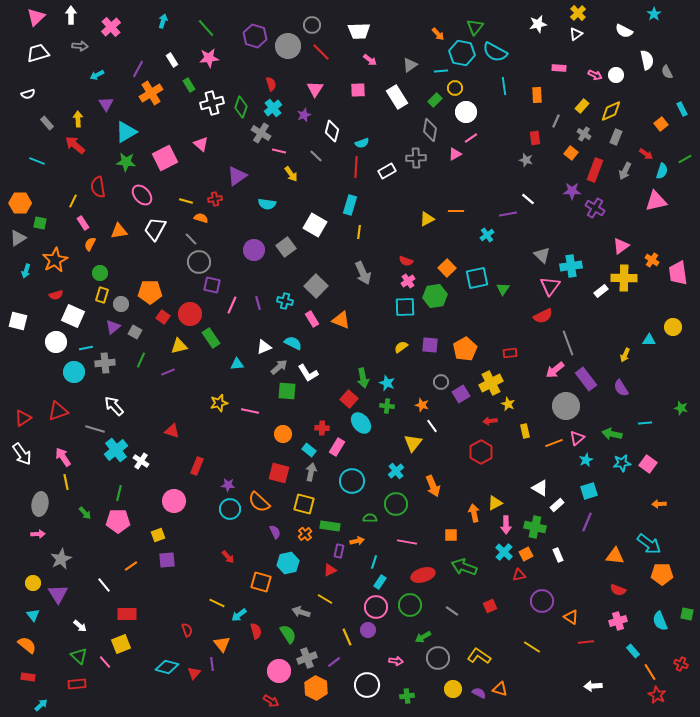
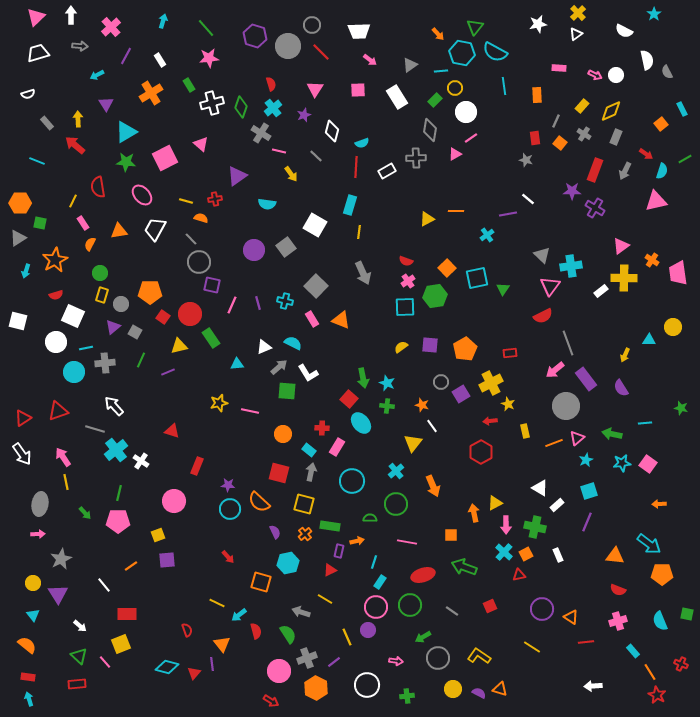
white rectangle at (172, 60): moved 12 px left
purple line at (138, 69): moved 12 px left, 13 px up
orange square at (571, 153): moved 11 px left, 10 px up
purple circle at (542, 601): moved 8 px down
cyan arrow at (41, 705): moved 12 px left, 6 px up; rotated 64 degrees counterclockwise
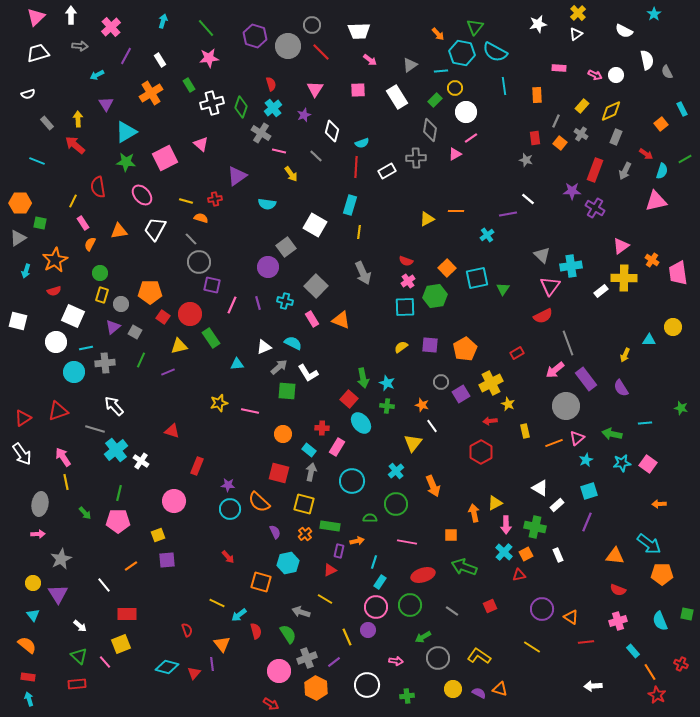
gray cross at (584, 134): moved 3 px left
purple circle at (254, 250): moved 14 px right, 17 px down
red semicircle at (56, 295): moved 2 px left, 4 px up
red rectangle at (510, 353): moved 7 px right; rotated 24 degrees counterclockwise
red arrow at (271, 701): moved 3 px down
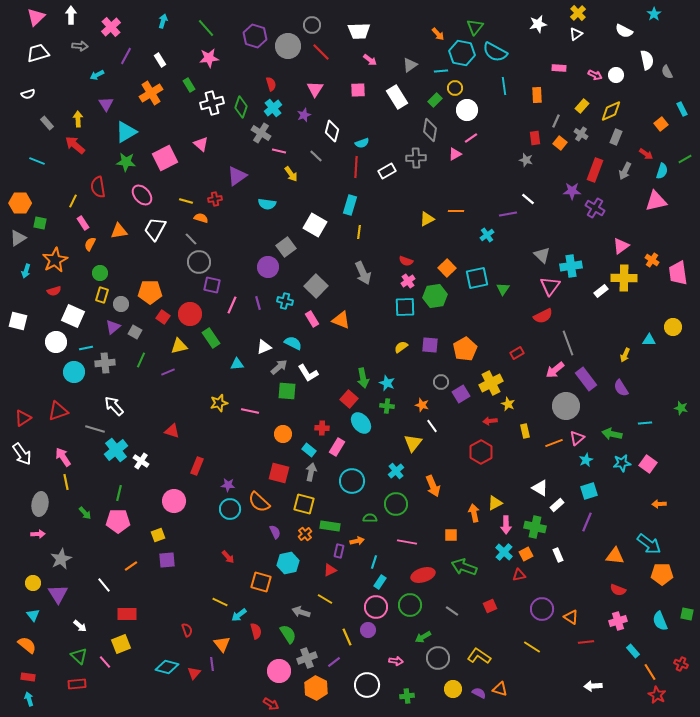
white circle at (466, 112): moved 1 px right, 2 px up
yellow line at (217, 603): moved 3 px right, 1 px up
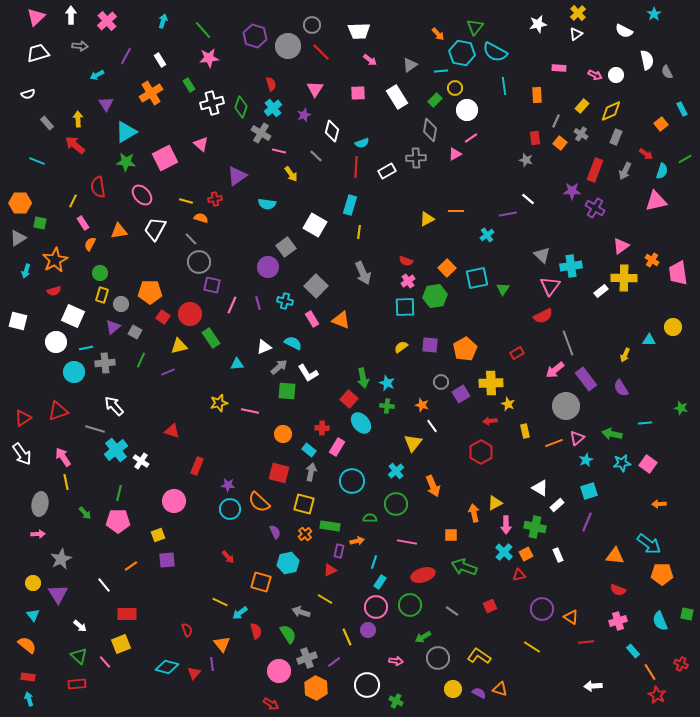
pink cross at (111, 27): moved 4 px left, 6 px up
green line at (206, 28): moved 3 px left, 2 px down
pink square at (358, 90): moved 3 px down
yellow cross at (491, 383): rotated 25 degrees clockwise
cyan arrow at (239, 615): moved 1 px right, 2 px up
green cross at (407, 696): moved 11 px left, 5 px down; rotated 32 degrees clockwise
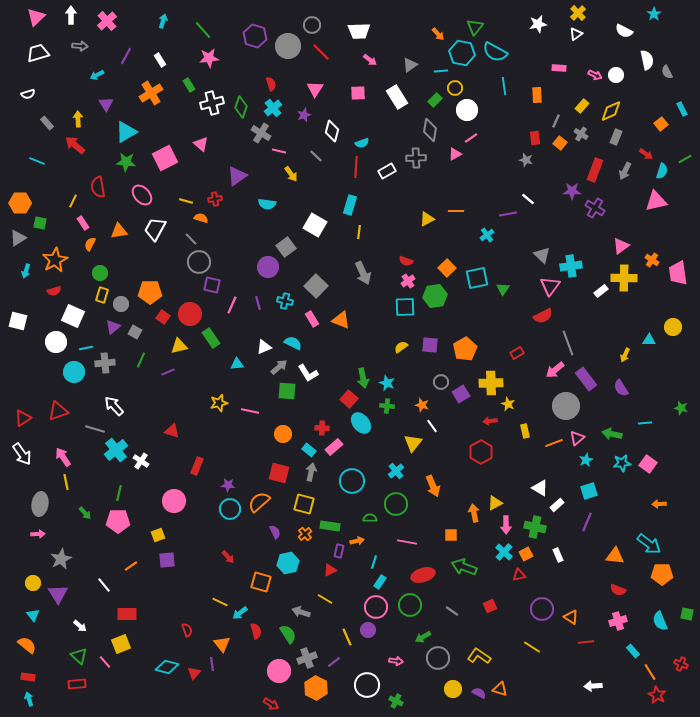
pink rectangle at (337, 447): moved 3 px left; rotated 18 degrees clockwise
orange semicircle at (259, 502): rotated 95 degrees clockwise
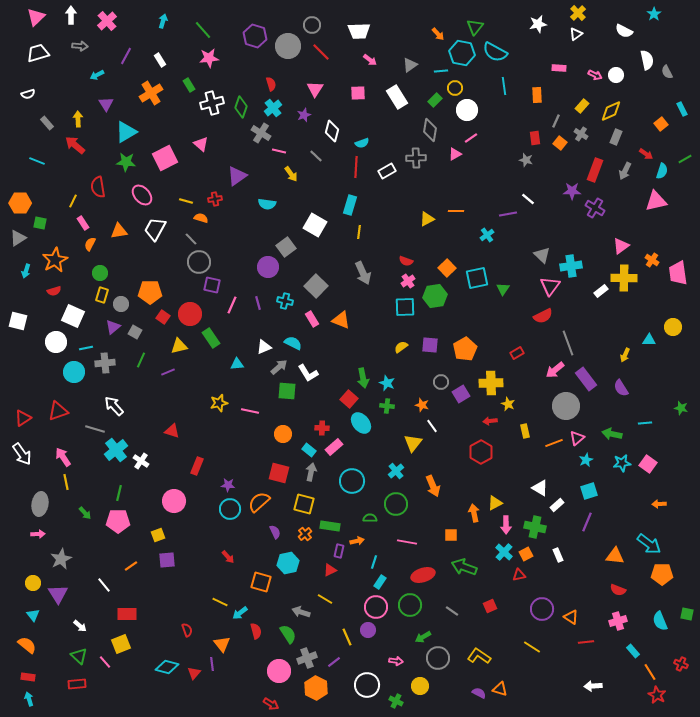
yellow circle at (453, 689): moved 33 px left, 3 px up
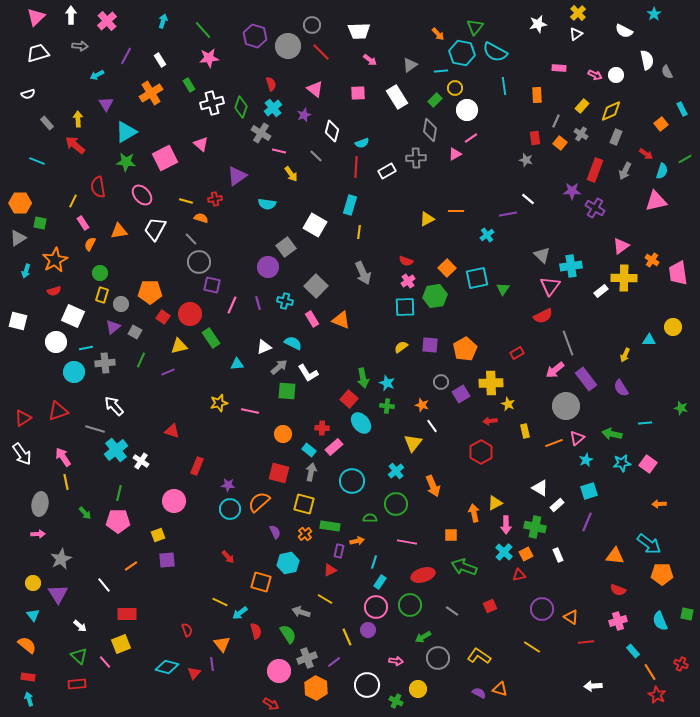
pink triangle at (315, 89): rotated 24 degrees counterclockwise
yellow circle at (420, 686): moved 2 px left, 3 px down
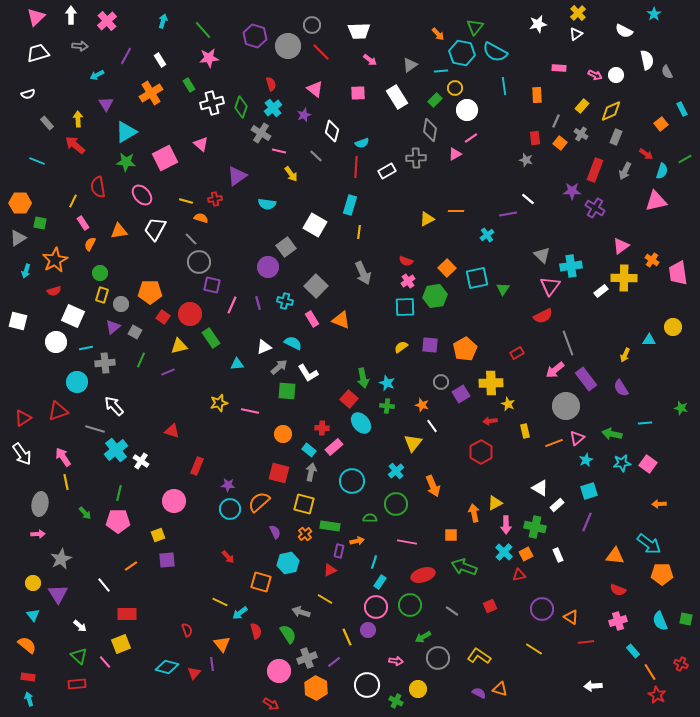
cyan circle at (74, 372): moved 3 px right, 10 px down
green square at (687, 614): moved 1 px left, 5 px down
yellow line at (532, 647): moved 2 px right, 2 px down
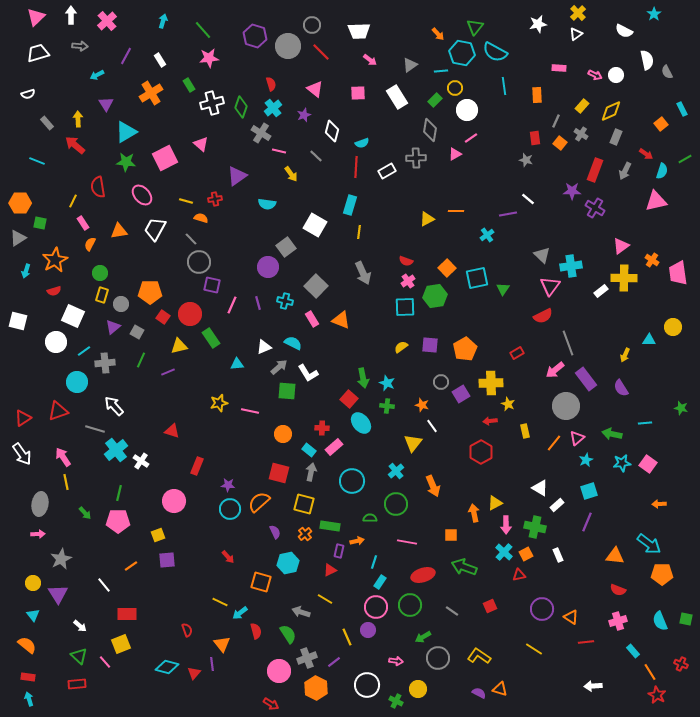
gray square at (135, 332): moved 2 px right
cyan line at (86, 348): moved 2 px left, 3 px down; rotated 24 degrees counterclockwise
orange line at (554, 443): rotated 30 degrees counterclockwise
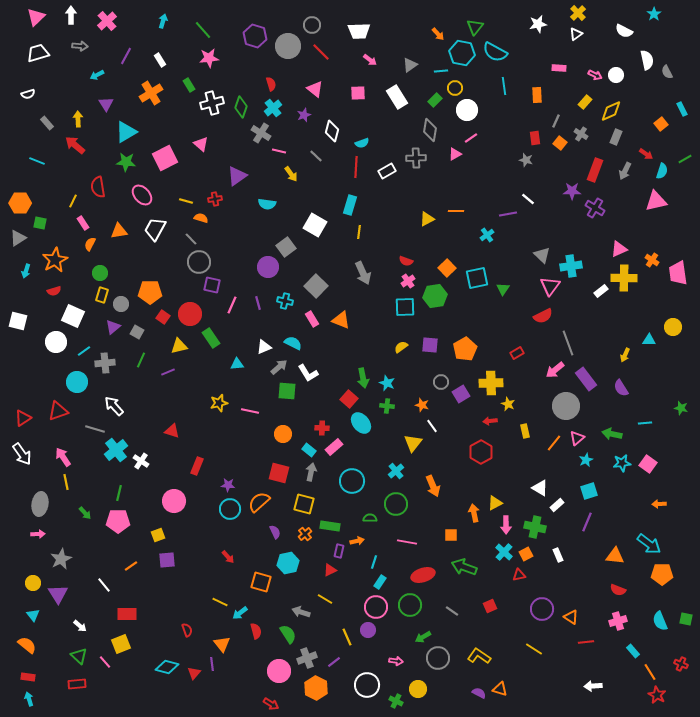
yellow rectangle at (582, 106): moved 3 px right, 4 px up
pink triangle at (621, 246): moved 2 px left, 3 px down; rotated 12 degrees clockwise
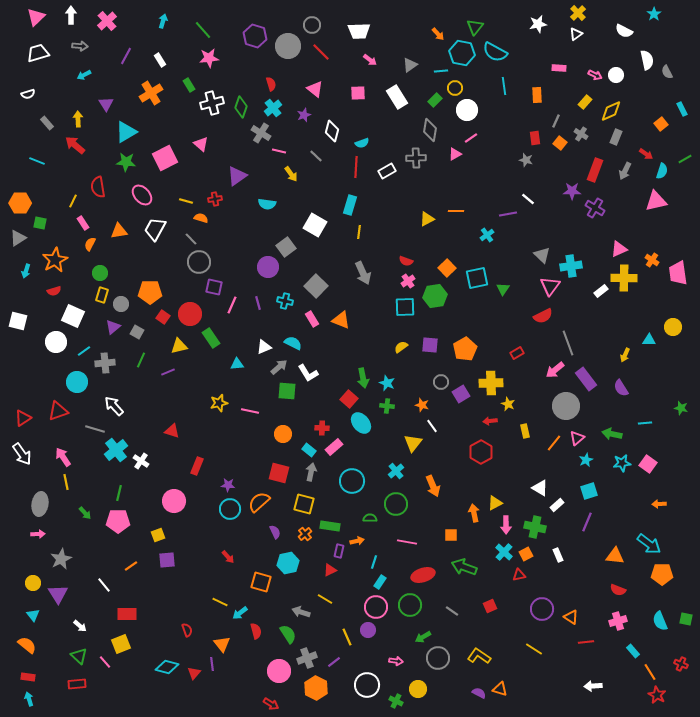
cyan arrow at (97, 75): moved 13 px left
purple square at (212, 285): moved 2 px right, 2 px down
